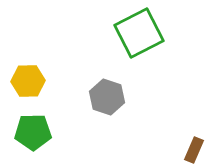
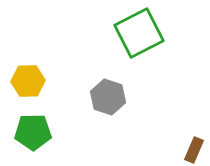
gray hexagon: moved 1 px right
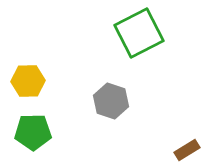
gray hexagon: moved 3 px right, 4 px down
brown rectangle: moved 7 px left; rotated 35 degrees clockwise
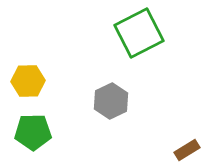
gray hexagon: rotated 16 degrees clockwise
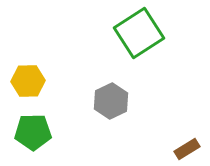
green square: rotated 6 degrees counterclockwise
brown rectangle: moved 1 px up
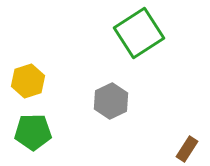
yellow hexagon: rotated 16 degrees counterclockwise
brown rectangle: rotated 25 degrees counterclockwise
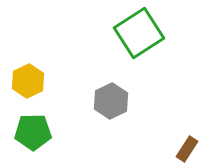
yellow hexagon: rotated 8 degrees counterclockwise
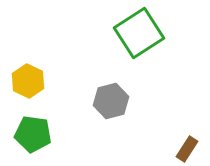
yellow hexagon: rotated 8 degrees counterclockwise
gray hexagon: rotated 12 degrees clockwise
green pentagon: moved 2 px down; rotated 9 degrees clockwise
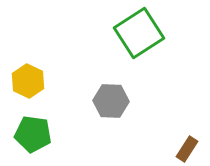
gray hexagon: rotated 16 degrees clockwise
